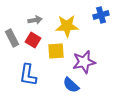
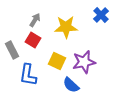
blue cross: rotated 28 degrees counterclockwise
gray arrow: rotated 48 degrees counterclockwise
yellow star: moved 1 px left, 1 px down
gray rectangle: moved 12 px down
yellow square: moved 1 px right, 10 px down; rotated 30 degrees clockwise
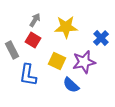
blue cross: moved 23 px down
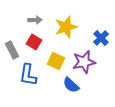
gray arrow: rotated 56 degrees clockwise
yellow star: rotated 15 degrees counterclockwise
red square: moved 1 px right, 2 px down
yellow square: moved 1 px left
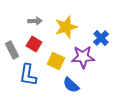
gray arrow: moved 1 px down
red square: moved 2 px down
purple star: moved 1 px left, 5 px up; rotated 10 degrees clockwise
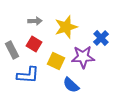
blue L-shape: rotated 95 degrees counterclockwise
